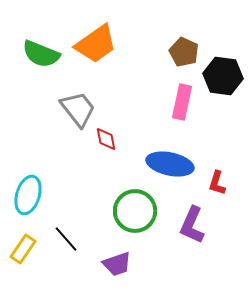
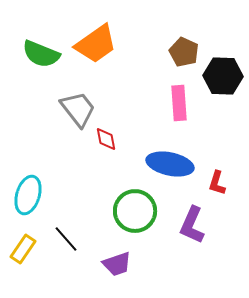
black hexagon: rotated 6 degrees counterclockwise
pink rectangle: moved 3 px left, 1 px down; rotated 16 degrees counterclockwise
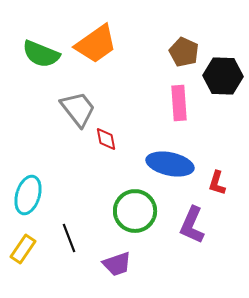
black line: moved 3 px right, 1 px up; rotated 20 degrees clockwise
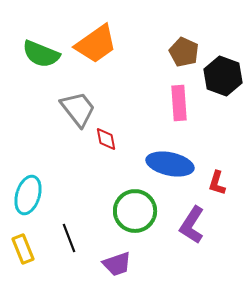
black hexagon: rotated 18 degrees clockwise
purple L-shape: rotated 9 degrees clockwise
yellow rectangle: rotated 56 degrees counterclockwise
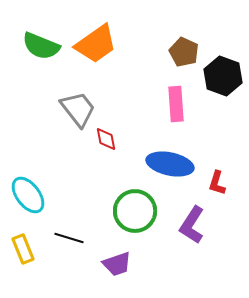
green semicircle: moved 8 px up
pink rectangle: moved 3 px left, 1 px down
cyan ellipse: rotated 54 degrees counterclockwise
black line: rotated 52 degrees counterclockwise
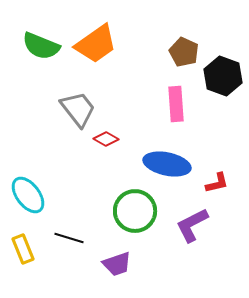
red diamond: rotated 50 degrees counterclockwise
blue ellipse: moved 3 px left
red L-shape: rotated 120 degrees counterclockwise
purple L-shape: rotated 30 degrees clockwise
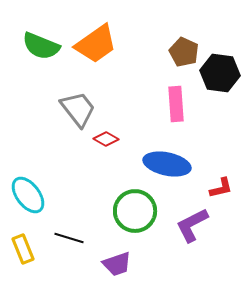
black hexagon: moved 3 px left, 3 px up; rotated 12 degrees counterclockwise
red L-shape: moved 4 px right, 5 px down
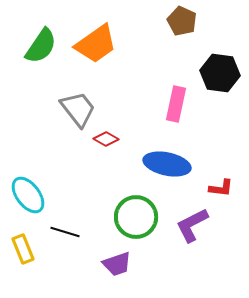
green semicircle: rotated 78 degrees counterclockwise
brown pentagon: moved 2 px left, 31 px up
pink rectangle: rotated 16 degrees clockwise
red L-shape: rotated 20 degrees clockwise
green circle: moved 1 px right, 6 px down
black line: moved 4 px left, 6 px up
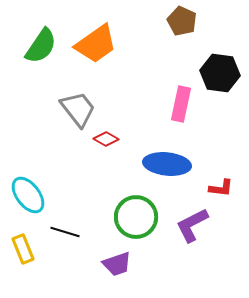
pink rectangle: moved 5 px right
blue ellipse: rotated 6 degrees counterclockwise
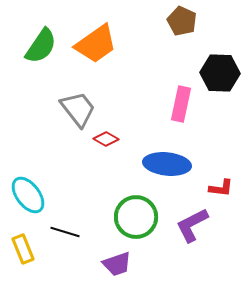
black hexagon: rotated 6 degrees counterclockwise
